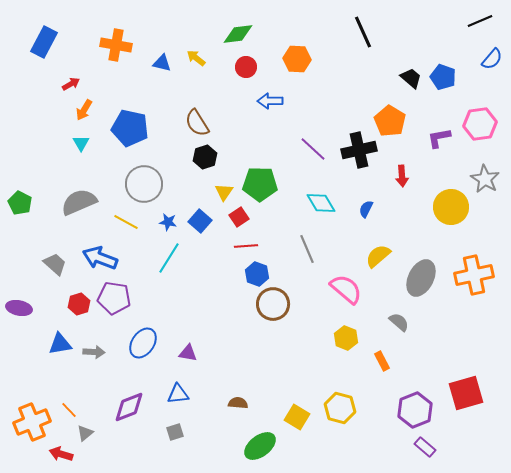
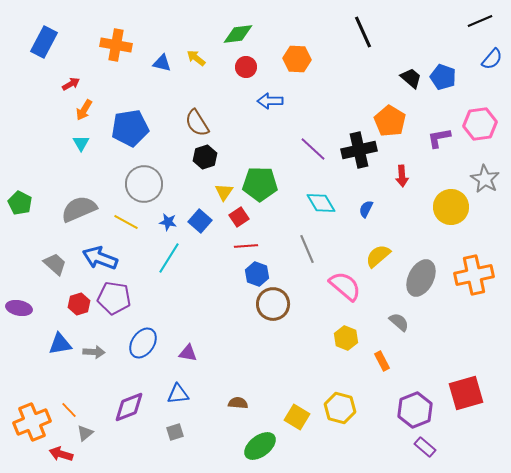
blue pentagon at (130, 128): rotated 21 degrees counterclockwise
gray semicircle at (79, 202): moved 7 px down
pink semicircle at (346, 289): moved 1 px left, 3 px up
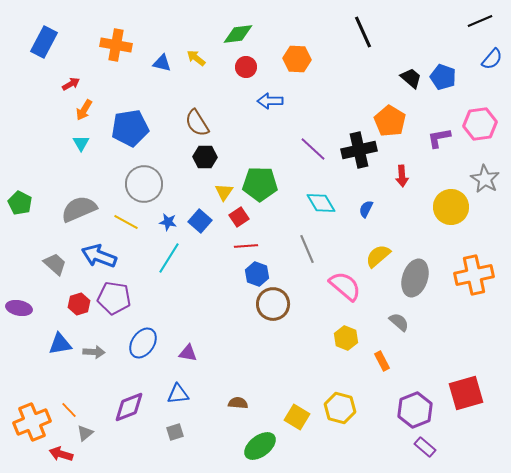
black hexagon at (205, 157): rotated 20 degrees clockwise
blue arrow at (100, 258): moved 1 px left, 2 px up
gray ellipse at (421, 278): moved 6 px left; rotated 9 degrees counterclockwise
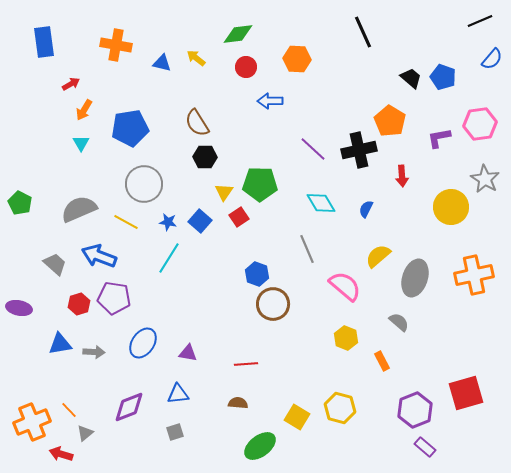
blue rectangle at (44, 42): rotated 36 degrees counterclockwise
red line at (246, 246): moved 118 px down
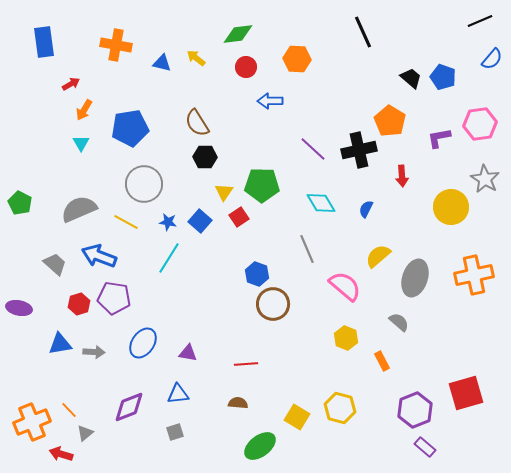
green pentagon at (260, 184): moved 2 px right, 1 px down
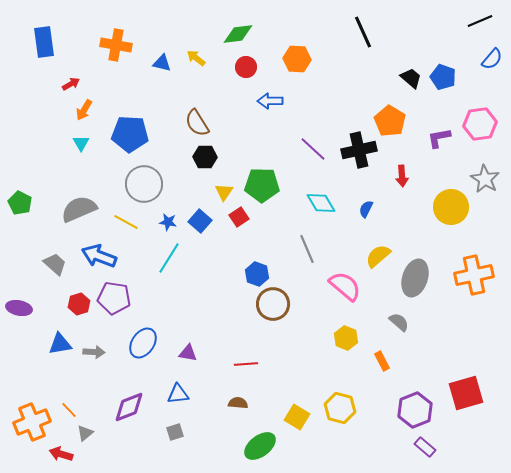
blue pentagon at (130, 128): moved 6 px down; rotated 12 degrees clockwise
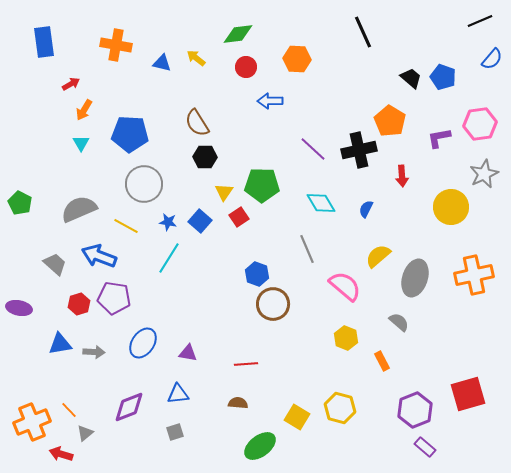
gray star at (485, 179): moved 1 px left, 5 px up; rotated 16 degrees clockwise
yellow line at (126, 222): moved 4 px down
red square at (466, 393): moved 2 px right, 1 px down
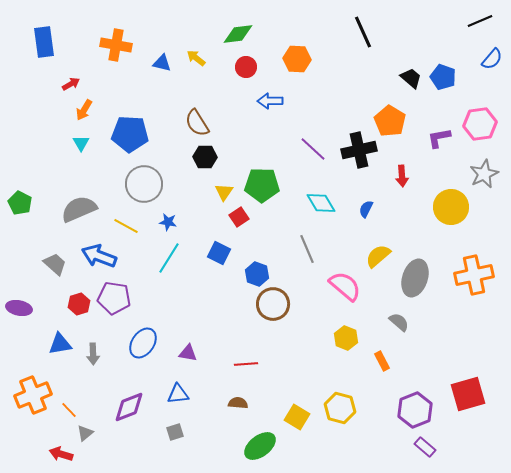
blue square at (200, 221): moved 19 px right, 32 px down; rotated 15 degrees counterclockwise
gray arrow at (94, 352): moved 1 px left, 2 px down; rotated 85 degrees clockwise
orange cross at (32, 422): moved 1 px right, 27 px up
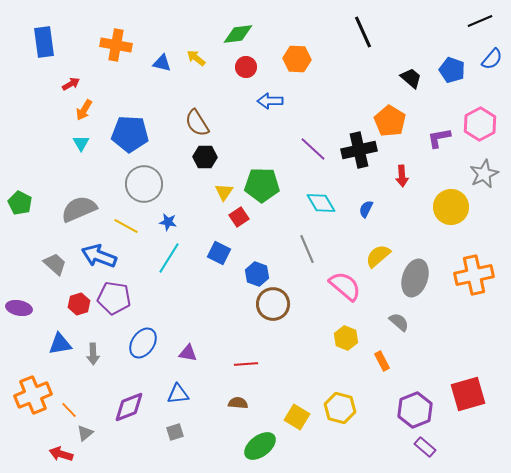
blue pentagon at (443, 77): moved 9 px right, 7 px up
pink hexagon at (480, 124): rotated 20 degrees counterclockwise
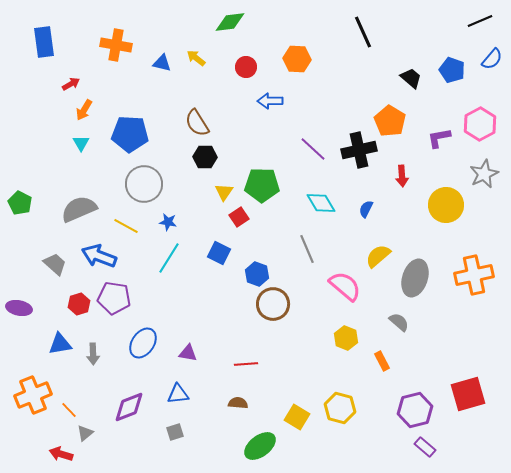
green diamond at (238, 34): moved 8 px left, 12 px up
yellow circle at (451, 207): moved 5 px left, 2 px up
purple hexagon at (415, 410): rotated 8 degrees clockwise
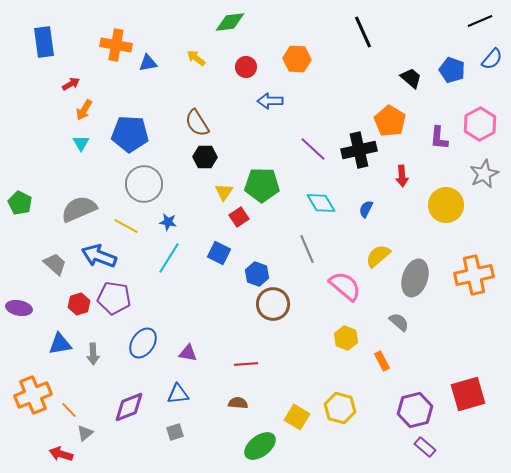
blue triangle at (162, 63): moved 14 px left; rotated 24 degrees counterclockwise
purple L-shape at (439, 138): rotated 75 degrees counterclockwise
